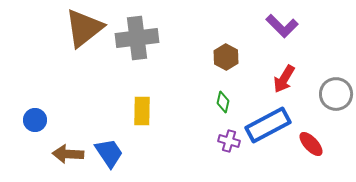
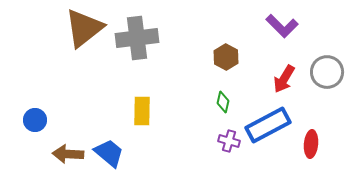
gray circle: moved 9 px left, 22 px up
red ellipse: rotated 48 degrees clockwise
blue trapezoid: rotated 16 degrees counterclockwise
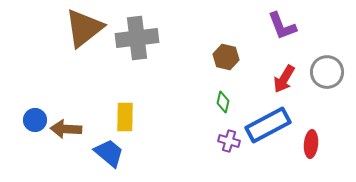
purple L-shape: rotated 24 degrees clockwise
brown hexagon: rotated 15 degrees counterclockwise
yellow rectangle: moved 17 px left, 6 px down
brown arrow: moved 2 px left, 25 px up
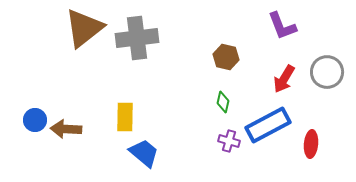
blue trapezoid: moved 35 px right
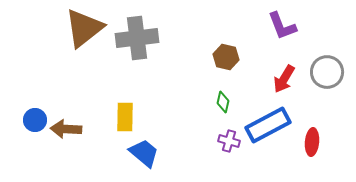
red ellipse: moved 1 px right, 2 px up
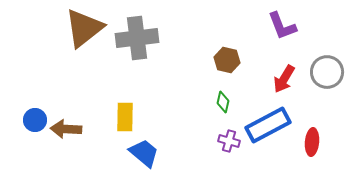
brown hexagon: moved 1 px right, 3 px down
